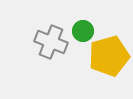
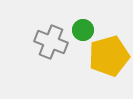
green circle: moved 1 px up
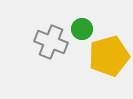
green circle: moved 1 px left, 1 px up
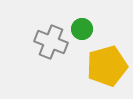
yellow pentagon: moved 2 px left, 10 px down
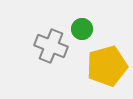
gray cross: moved 4 px down
